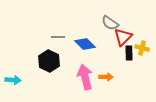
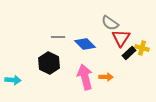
red triangle: moved 2 px left, 1 px down; rotated 12 degrees counterclockwise
black rectangle: rotated 48 degrees clockwise
black hexagon: moved 2 px down
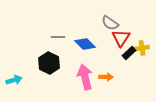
yellow cross: rotated 24 degrees counterclockwise
cyan arrow: moved 1 px right; rotated 21 degrees counterclockwise
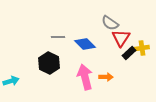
cyan arrow: moved 3 px left, 1 px down
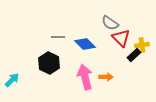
red triangle: rotated 18 degrees counterclockwise
yellow cross: moved 3 px up
black rectangle: moved 5 px right, 2 px down
cyan arrow: moved 1 px right, 1 px up; rotated 28 degrees counterclockwise
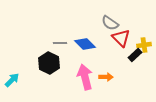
gray line: moved 2 px right, 6 px down
yellow cross: moved 2 px right
black rectangle: moved 1 px right
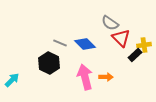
gray line: rotated 24 degrees clockwise
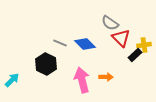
black hexagon: moved 3 px left, 1 px down
pink arrow: moved 3 px left, 3 px down
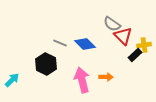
gray semicircle: moved 2 px right, 1 px down
red triangle: moved 2 px right, 2 px up
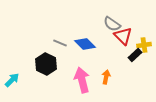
orange arrow: rotated 80 degrees counterclockwise
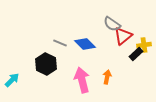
red triangle: rotated 36 degrees clockwise
black rectangle: moved 1 px right, 1 px up
orange arrow: moved 1 px right
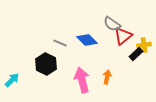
blue diamond: moved 2 px right, 4 px up
